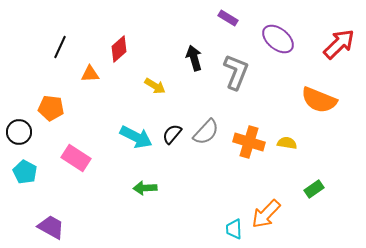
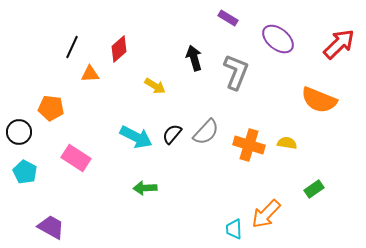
black line: moved 12 px right
orange cross: moved 3 px down
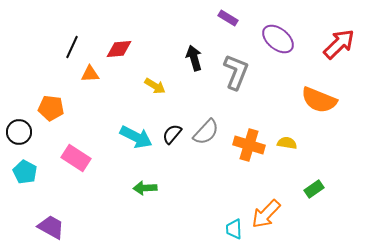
red diamond: rotated 36 degrees clockwise
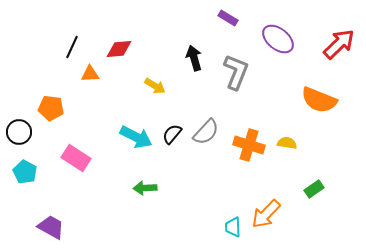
cyan trapezoid: moved 1 px left, 2 px up
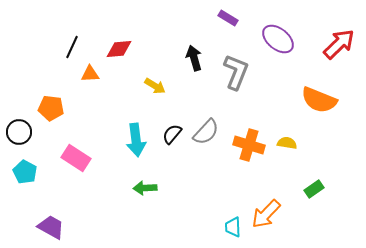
cyan arrow: moved 3 px down; rotated 56 degrees clockwise
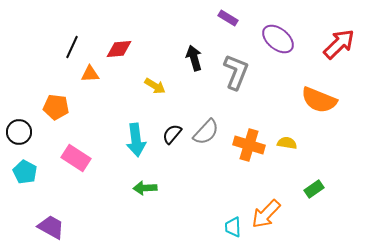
orange pentagon: moved 5 px right, 1 px up
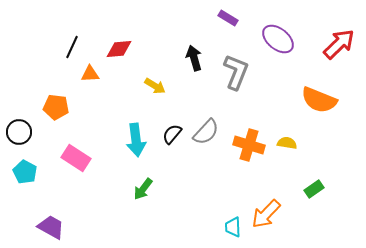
green arrow: moved 2 px left, 1 px down; rotated 50 degrees counterclockwise
